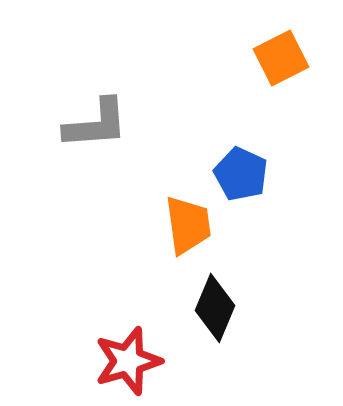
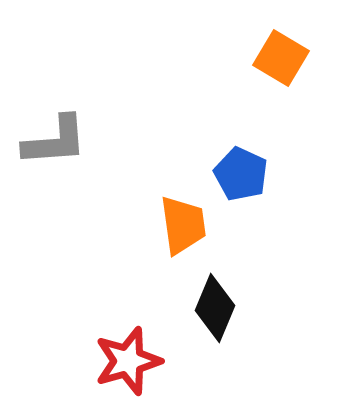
orange square: rotated 32 degrees counterclockwise
gray L-shape: moved 41 px left, 17 px down
orange trapezoid: moved 5 px left
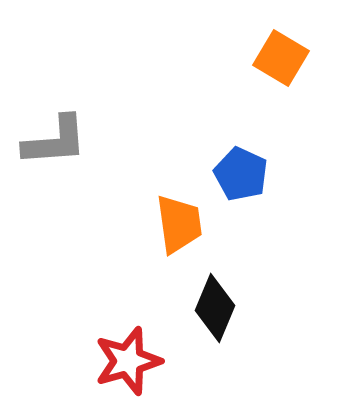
orange trapezoid: moved 4 px left, 1 px up
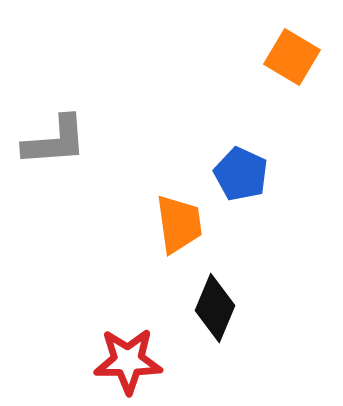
orange square: moved 11 px right, 1 px up
red star: rotated 16 degrees clockwise
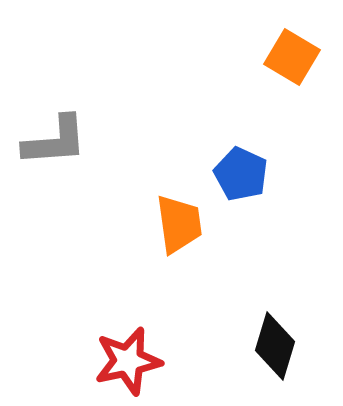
black diamond: moved 60 px right, 38 px down; rotated 6 degrees counterclockwise
red star: rotated 12 degrees counterclockwise
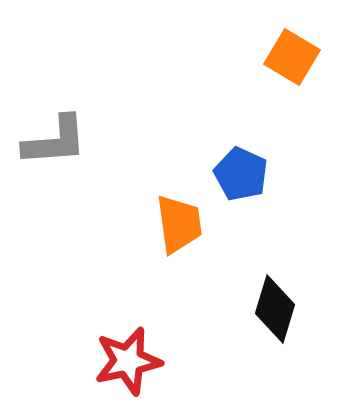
black diamond: moved 37 px up
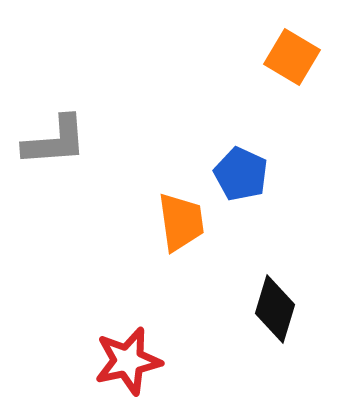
orange trapezoid: moved 2 px right, 2 px up
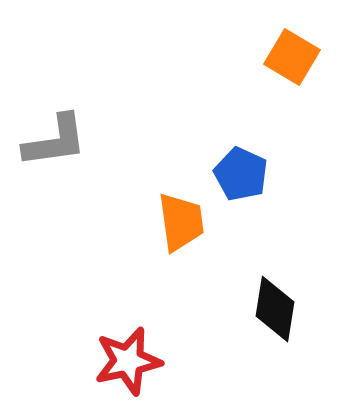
gray L-shape: rotated 4 degrees counterclockwise
black diamond: rotated 8 degrees counterclockwise
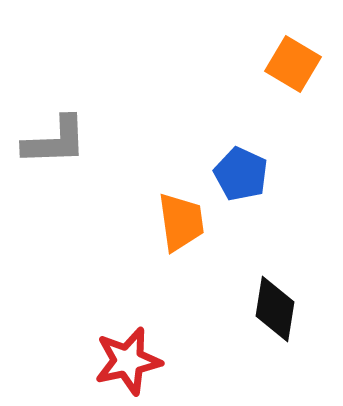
orange square: moved 1 px right, 7 px down
gray L-shape: rotated 6 degrees clockwise
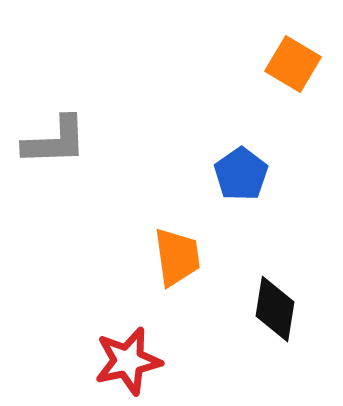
blue pentagon: rotated 12 degrees clockwise
orange trapezoid: moved 4 px left, 35 px down
